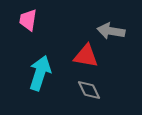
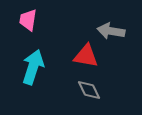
cyan arrow: moved 7 px left, 6 px up
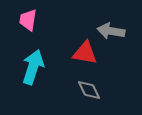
red triangle: moved 1 px left, 3 px up
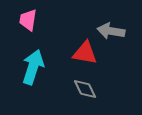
gray diamond: moved 4 px left, 1 px up
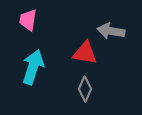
gray diamond: rotated 50 degrees clockwise
